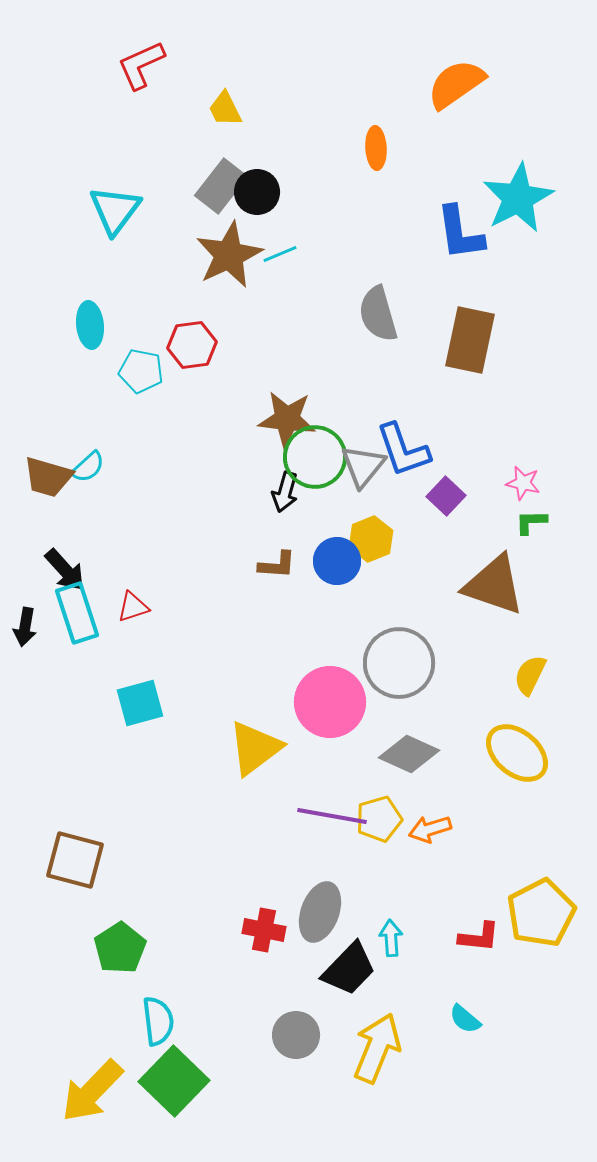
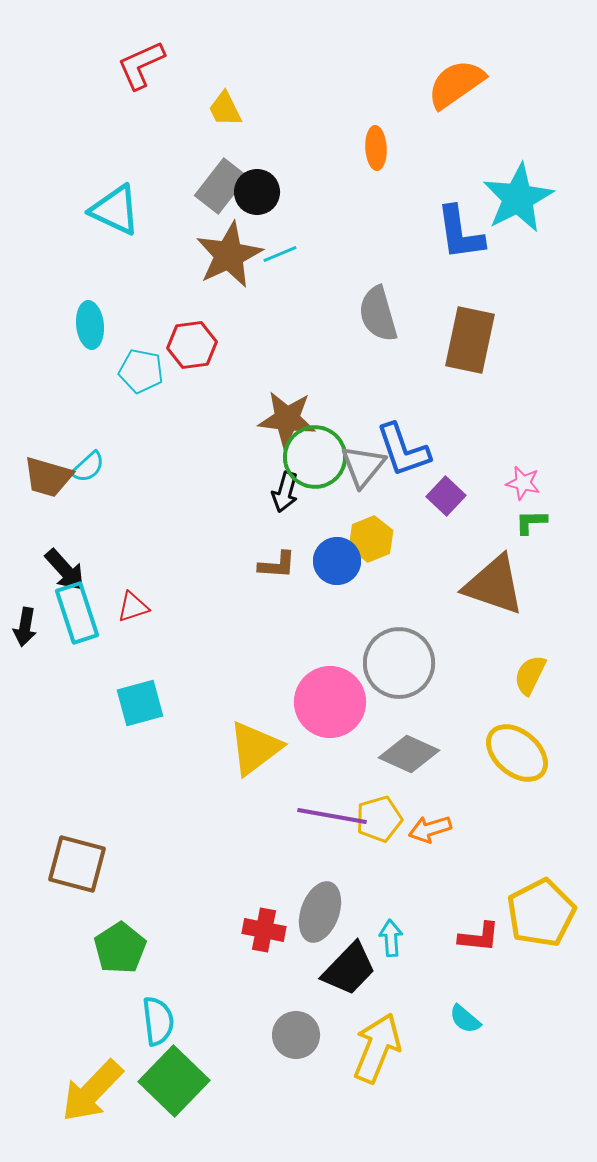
cyan triangle at (115, 210): rotated 42 degrees counterclockwise
brown square at (75, 860): moved 2 px right, 4 px down
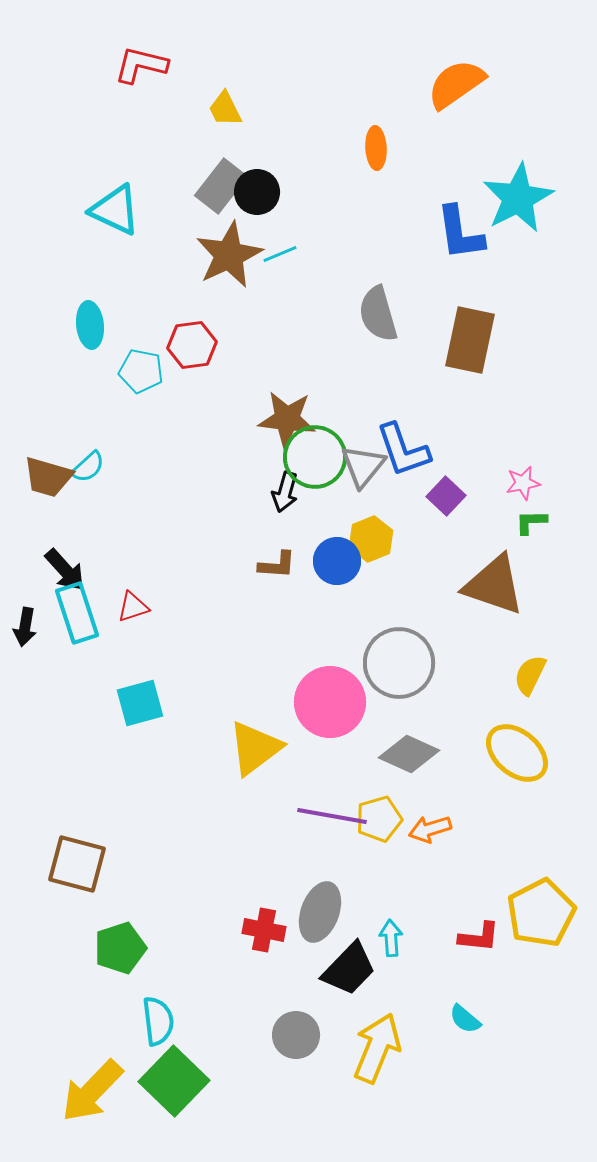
red L-shape at (141, 65): rotated 38 degrees clockwise
pink star at (523, 483): rotated 24 degrees counterclockwise
green pentagon at (120, 948): rotated 15 degrees clockwise
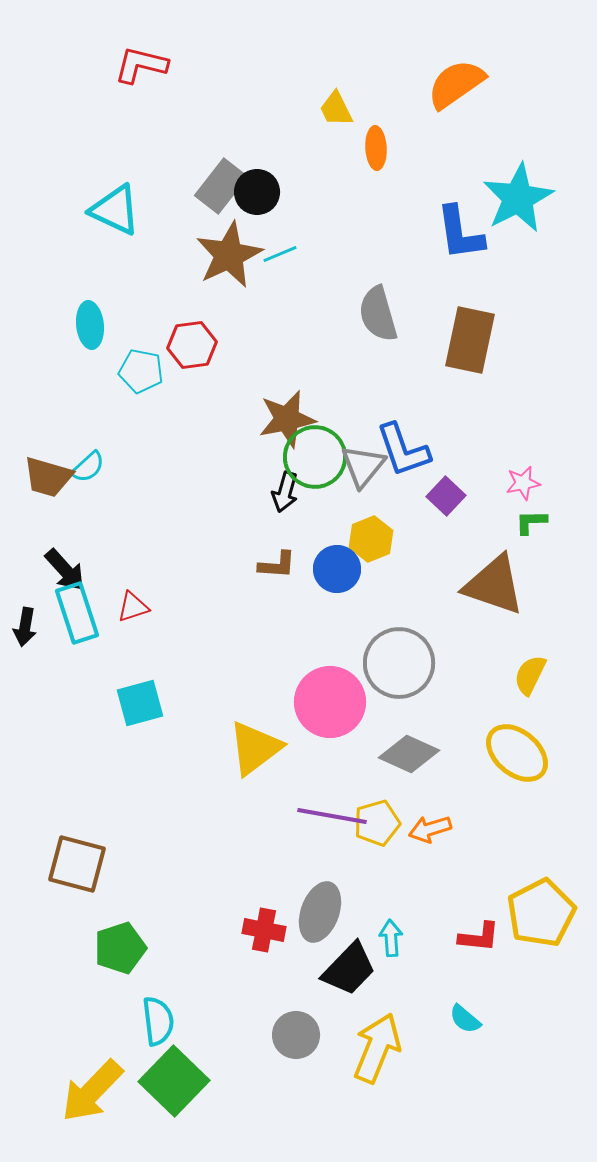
yellow trapezoid at (225, 109): moved 111 px right
brown star at (287, 419): rotated 18 degrees counterclockwise
blue circle at (337, 561): moved 8 px down
yellow pentagon at (379, 819): moved 2 px left, 4 px down
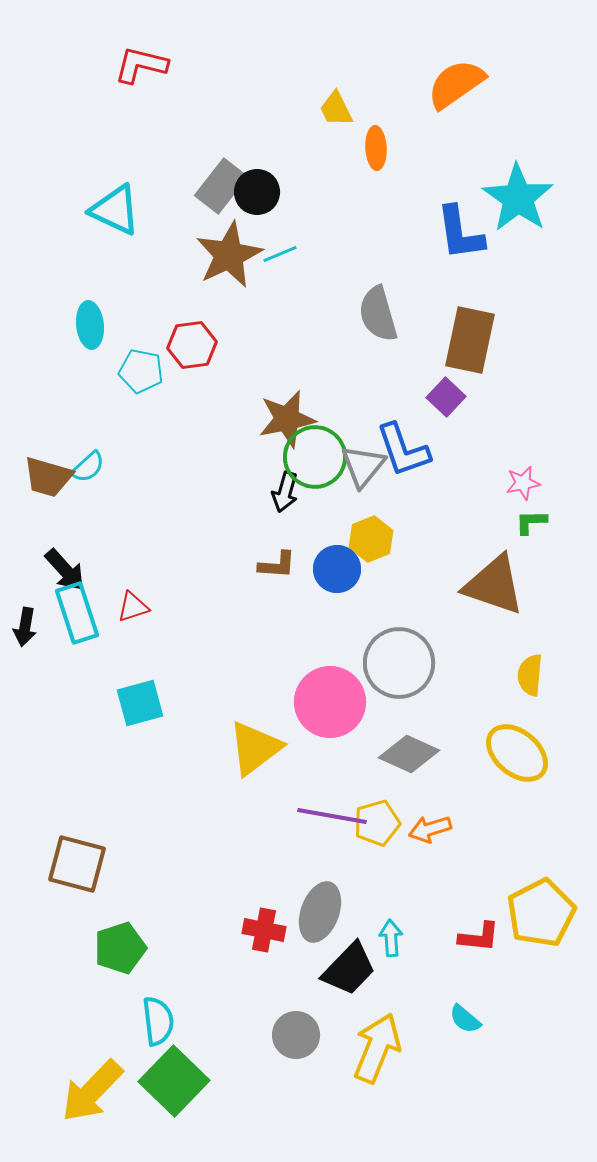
cyan star at (518, 198): rotated 10 degrees counterclockwise
purple square at (446, 496): moved 99 px up
yellow semicircle at (530, 675): rotated 21 degrees counterclockwise
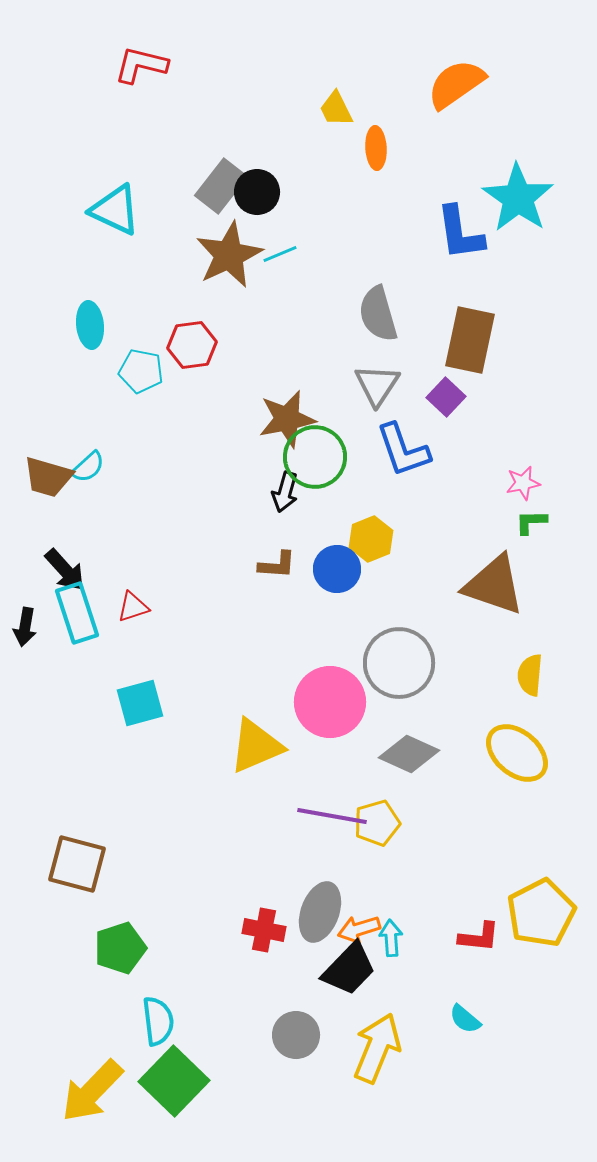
gray triangle at (363, 466): moved 14 px right, 81 px up; rotated 6 degrees counterclockwise
yellow triangle at (255, 748): moved 1 px right, 2 px up; rotated 14 degrees clockwise
orange arrow at (430, 829): moved 71 px left, 100 px down
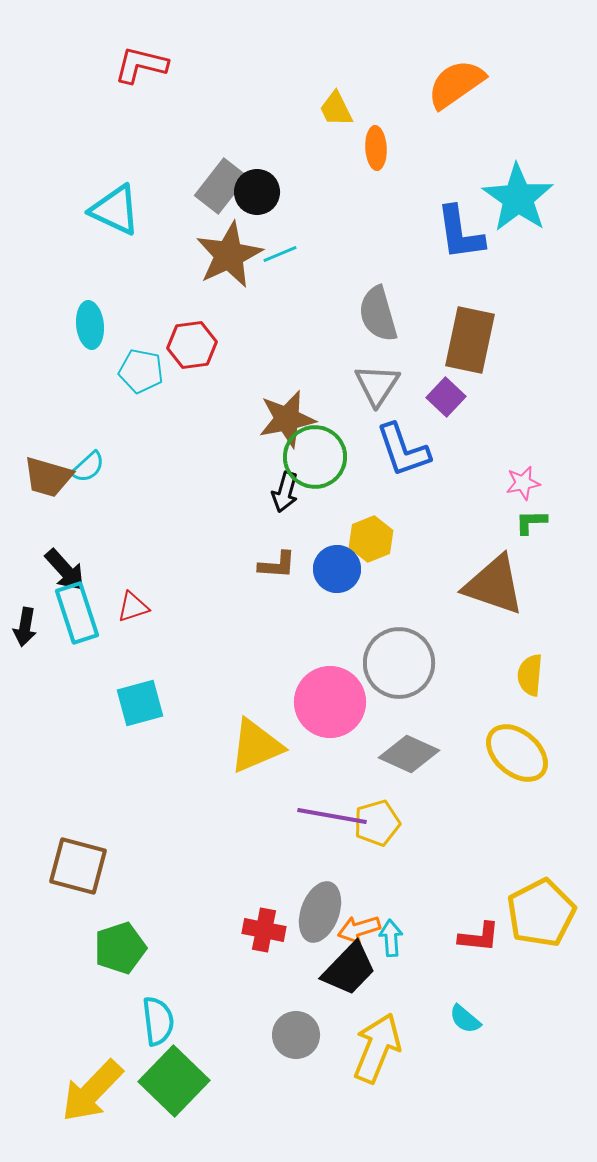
brown square at (77, 864): moved 1 px right, 2 px down
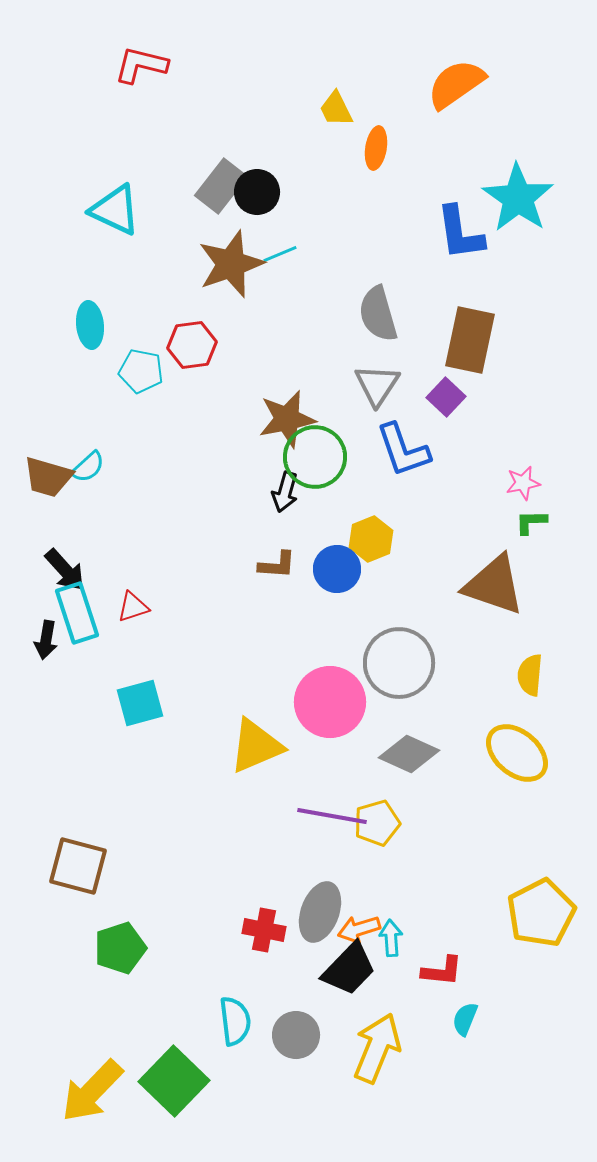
orange ellipse at (376, 148): rotated 12 degrees clockwise
brown star at (229, 255): moved 2 px right, 9 px down; rotated 6 degrees clockwise
black arrow at (25, 627): moved 21 px right, 13 px down
red L-shape at (479, 937): moved 37 px left, 34 px down
cyan semicircle at (465, 1019): rotated 72 degrees clockwise
cyan semicircle at (158, 1021): moved 77 px right
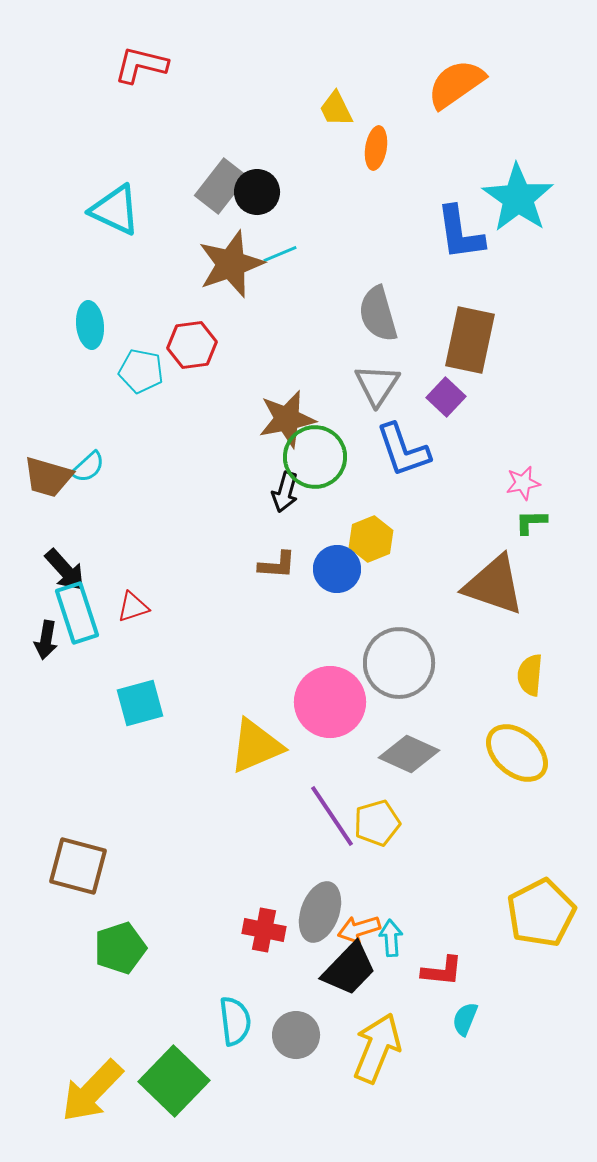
purple line at (332, 816): rotated 46 degrees clockwise
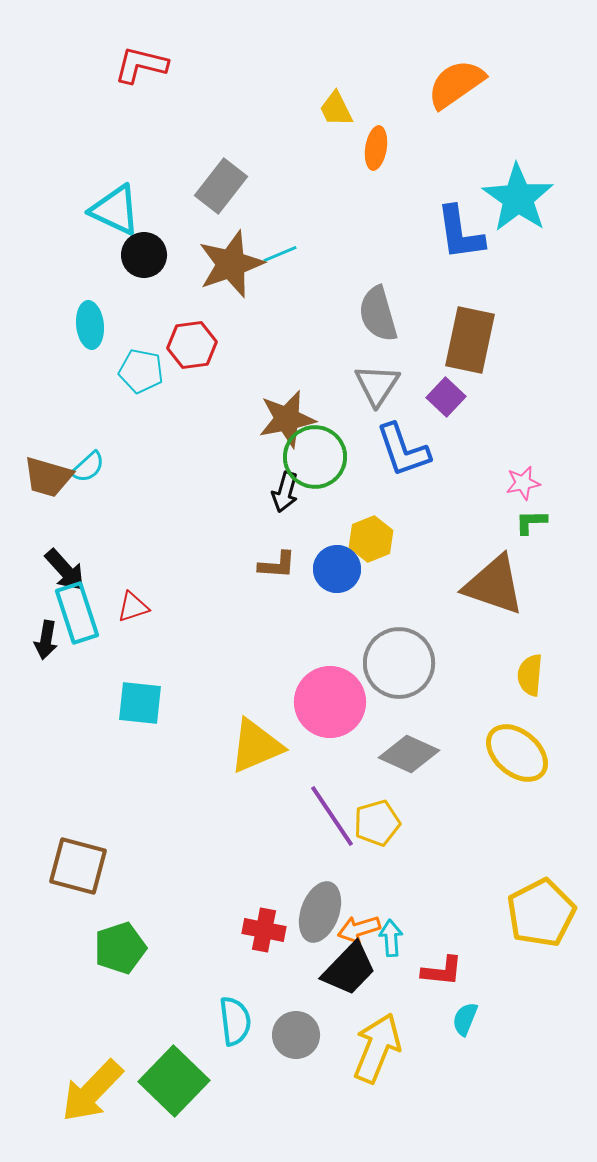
black circle at (257, 192): moved 113 px left, 63 px down
cyan square at (140, 703): rotated 21 degrees clockwise
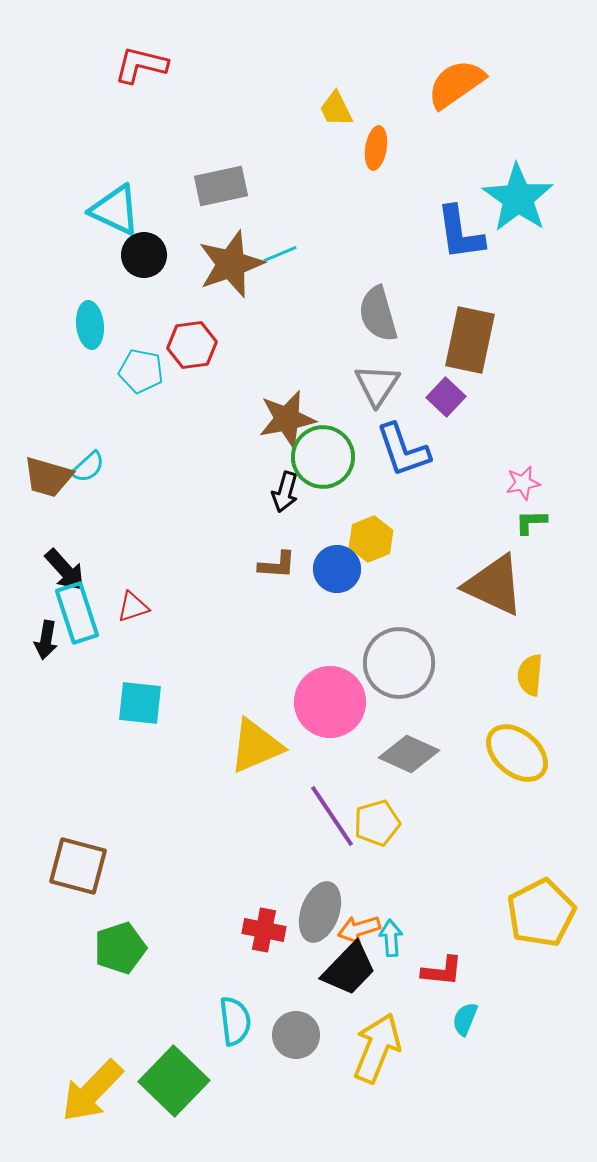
gray rectangle at (221, 186): rotated 40 degrees clockwise
green circle at (315, 457): moved 8 px right
brown triangle at (494, 585): rotated 6 degrees clockwise
